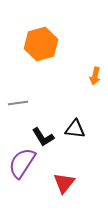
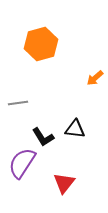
orange arrow: moved 2 px down; rotated 36 degrees clockwise
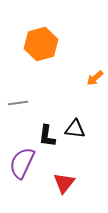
black L-shape: moved 4 px right, 1 px up; rotated 40 degrees clockwise
purple semicircle: rotated 8 degrees counterclockwise
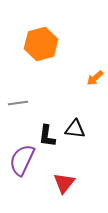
purple semicircle: moved 3 px up
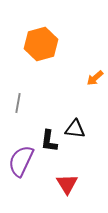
gray line: rotated 72 degrees counterclockwise
black L-shape: moved 2 px right, 5 px down
purple semicircle: moved 1 px left, 1 px down
red triangle: moved 3 px right, 1 px down; rotated 10 degrees counterclockwise
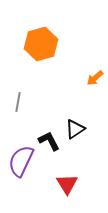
gray line: moved 1 px up
black triangle: rotated 40 degrees counterclockwise
black L-shape: rotated 145 degrees clockwise
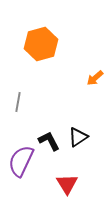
black triangle: moved 3 px right, 8 px down
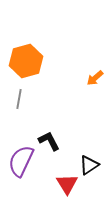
orange hexagon: moved 15 px left, 17 px down
gray line: moved 1 px right, 3 px up
black triangle: moved 11 px right, 28 px down
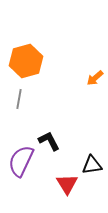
black triangle: moved 3 px right; rotated 25 degrees clockwise
